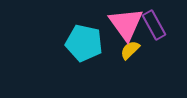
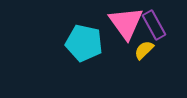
pink triangle: moved 1 px up
yellow semicircle: moved 14 px right
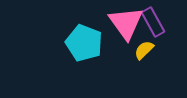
purple rectangle: moved 1 px left, 3 px up
cyan pentagon: rotated 9 degrees clockwise
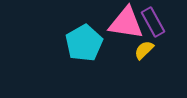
pink triangle: rotated 45 degrees counterclockwise
cyan pentagon: rotated 21 degrees clockwise
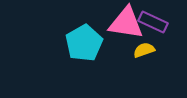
purple rectangle: rotated 36 degrees counterclockwise
yellow semicircle: rotated 25 degrees clockwise
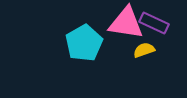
purple rectangle: moved 1 px right, 1 px down
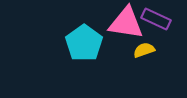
purple rectangle: moved 2 px right, 4 px up
cyan pentagon: rotated 6 degrees counterclockwise
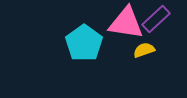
purple rectangle: rotated 68 degrees counterclockwise
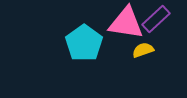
yellow semicircle: moved 1 px left
